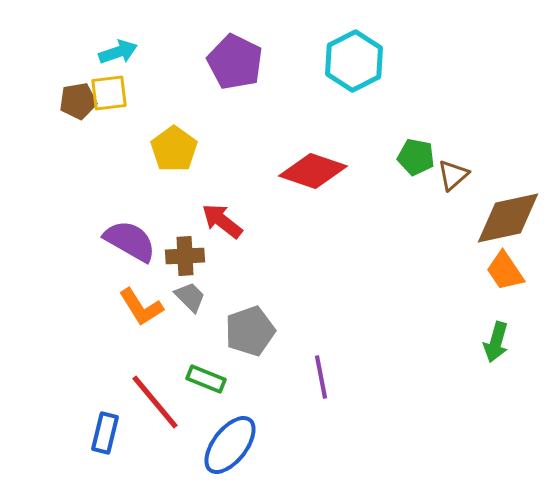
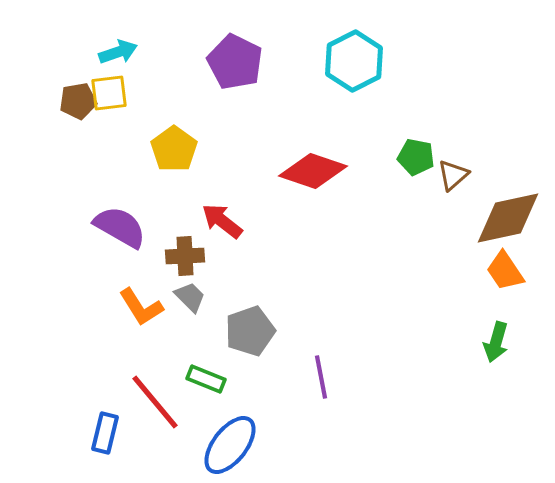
purple semicircle: moved 10 px left, 14 px up
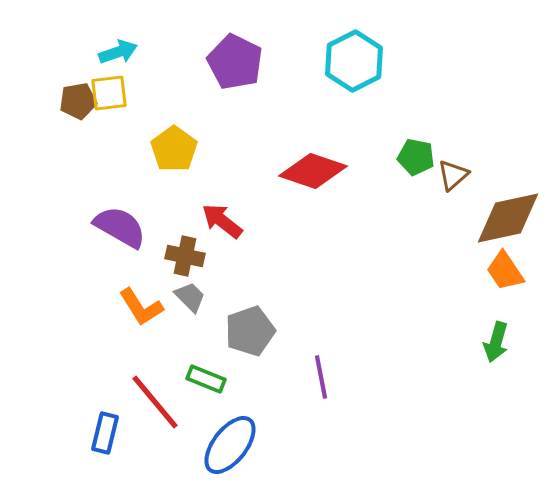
brown cross: rotated 15 degrees clockwise
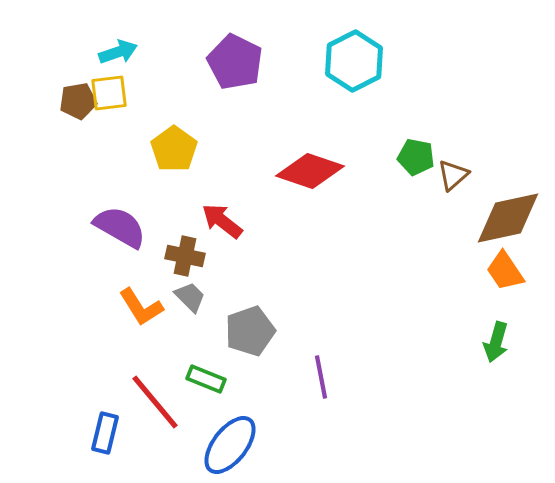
red diamond: moved 3 px left
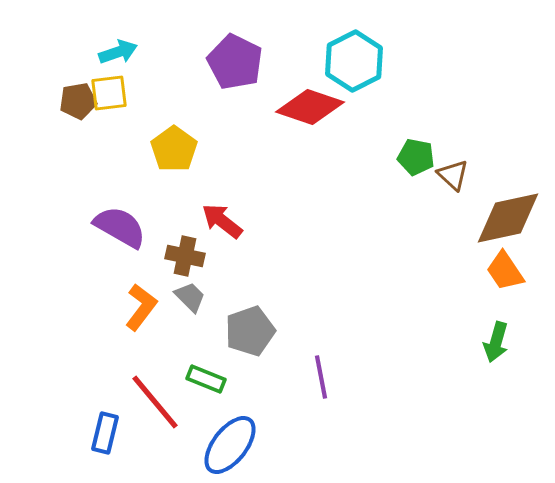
red diamond: moved 64 px up
brown triangle: rotated 36 degrees counterclockwise
orange L-shape: rotated 111 degrees counterclockwise
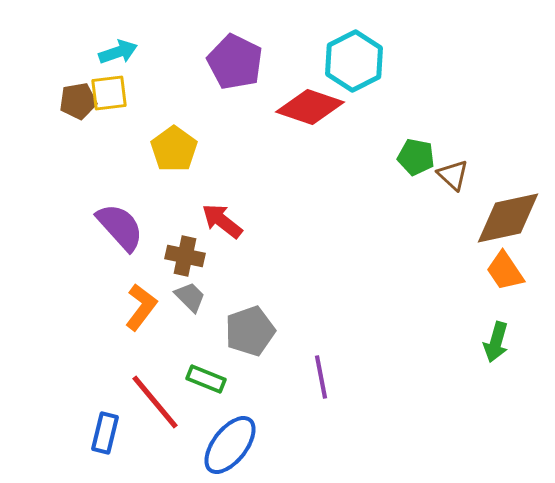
purple semicircle: rotated 18 degrees clockwise
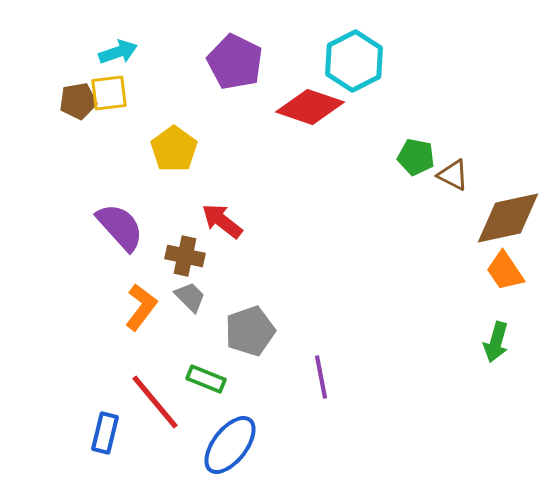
brown triangle: rotated 16 degrees counterclockwise
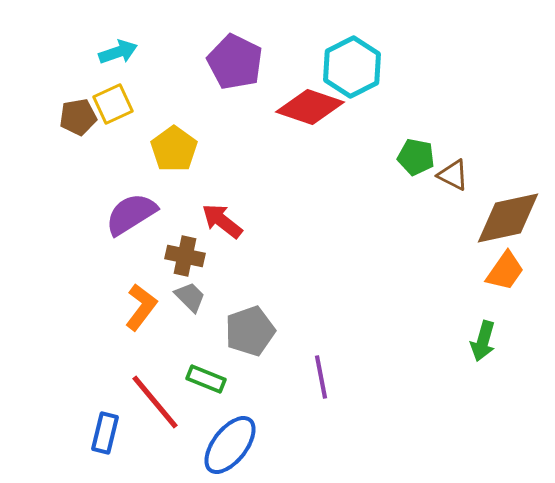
cyan hexagon: moved 2 px left, 6 px down
yellow square: moved 4 px right, 11 px down; rotated 18 degrees counterclockwise
brown pentagon: moved 16 px down
purple semicircle: moved 11 px right, 13 px up; rotated 80 degrees counterclockwise
orange trapezoid: rotated 111 degrees counterclockwise
green arrow: moved 13 px left, 1 px up
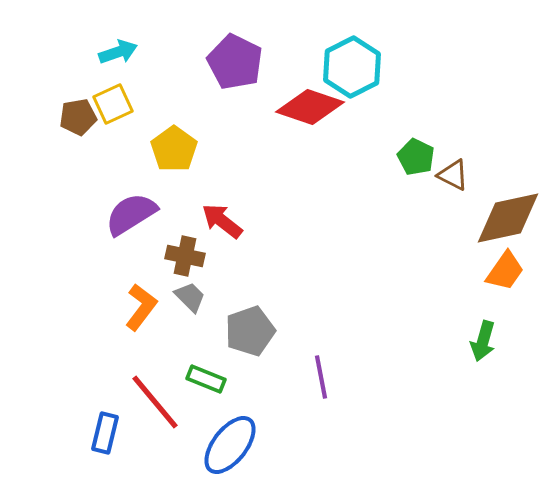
green pentagon: rotated 15 degrees clockwise
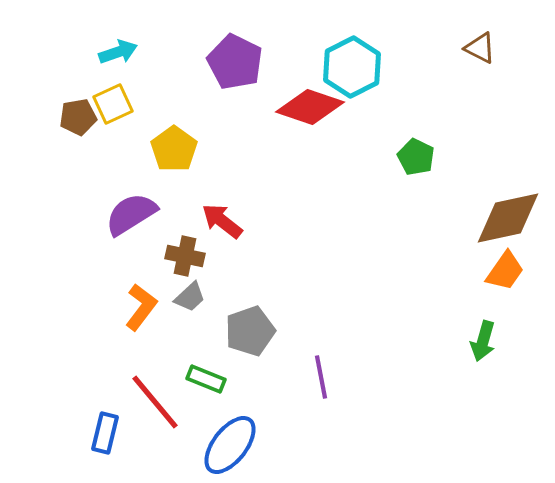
brown triangle: moved 27 px right, 127 px up
gray trapezoid: rotated 92 degrees clockwise
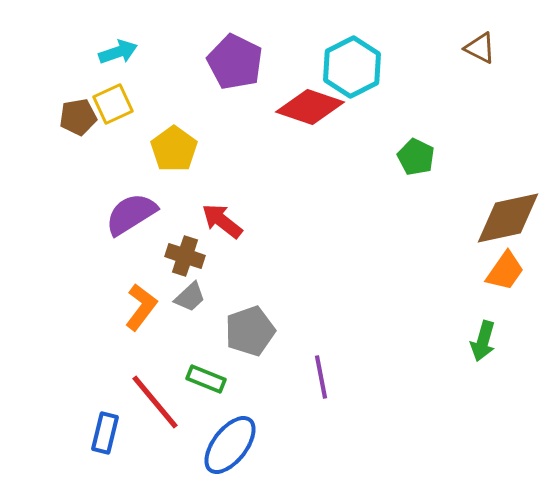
brown cross: rotated 6 degrees clockwise
